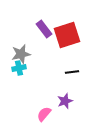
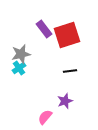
cyan cross: rotated 24 degrees counterclockwise
black line: moved 2 px left, 1 px up
pink semicircle: moved 1 px right, 3 px down
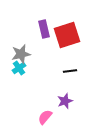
purple rectangle: rotated 24 degrees clockwise
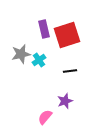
cyan cross: moved 20 px right, 8 px up
